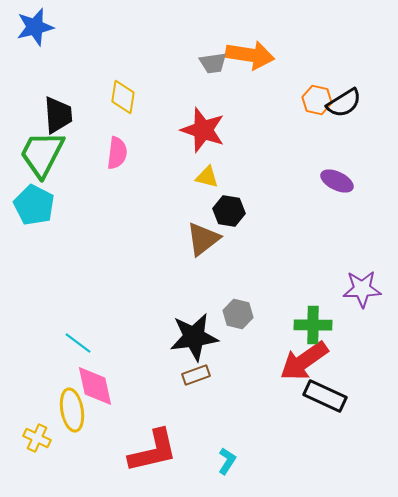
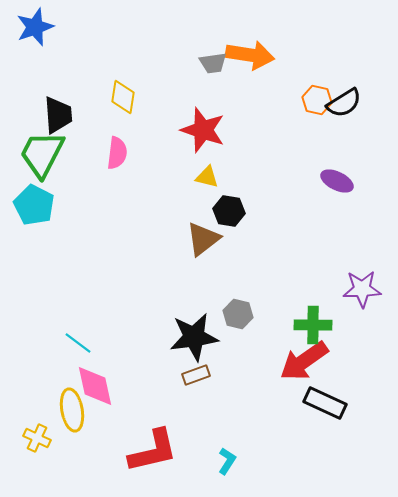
blue star: rotated 6 degrees counterclockwise
black rectangle: moved 7 px down
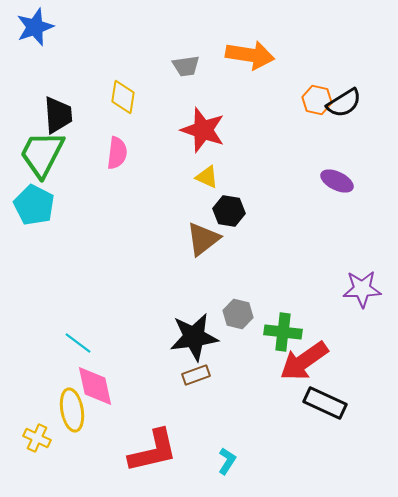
gray trapezoid: moved 27 px left, 3 px down
yellow triangle: rotated 10 degrees clockwise
green cross: moved 30 px left, 7 px down; rotated 6 degrees clockwise
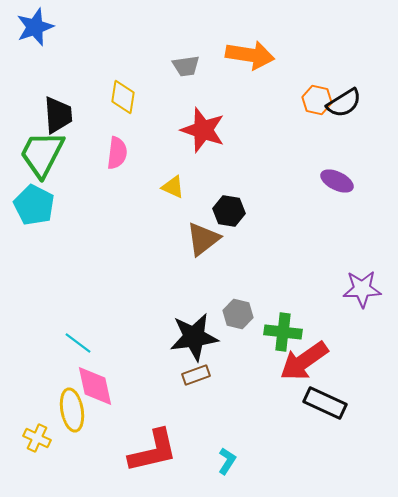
yellow triangle: moved 34 px left, 10 px down
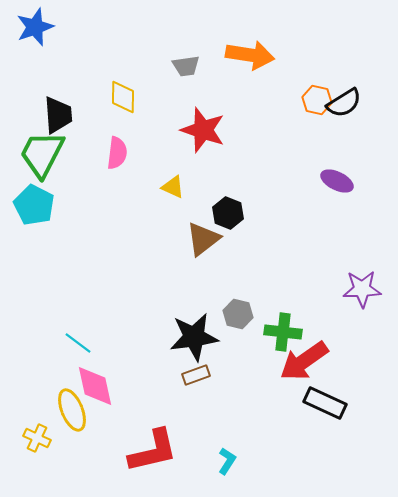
yellow diamond: rotated 8 degrees counterclockwise
black hexagon: moved 1 px left, 2 px down; rotated 12 degrees clockwise
yellow ellipse: rotated 12 degrees counterclockwise
